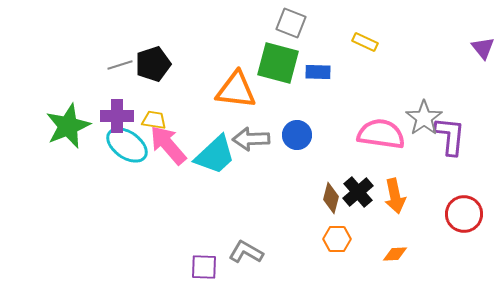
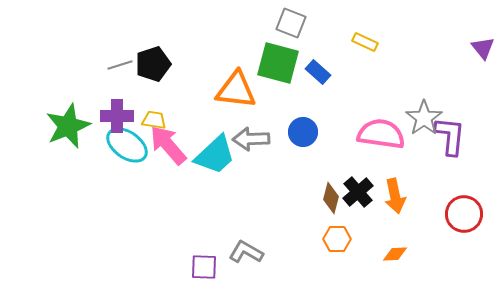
blue rectangle: rotated 40 degrees clockwise
blue circle: moved 6 px right, 3 px up
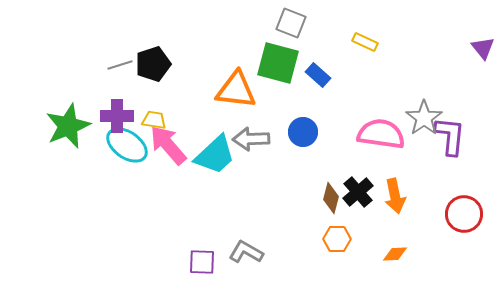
blue rectangle: moved 3 px down
purple square: moved 2 px left, 5 px up
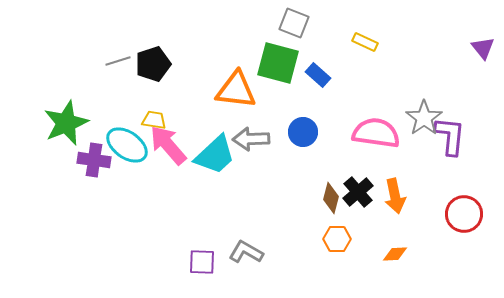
gray square: moved 3 px right
gray line: moved 2 px left, 4 px up
purple cross: moved 23 px left, 44 px down; rotated 8 degrees clockwise
green star: moved 2 px left, 3 px up
pink semicircle: moved 5 px left, 1 px up
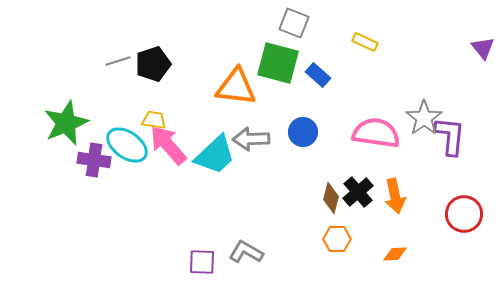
orange triangle: moved 3 px up
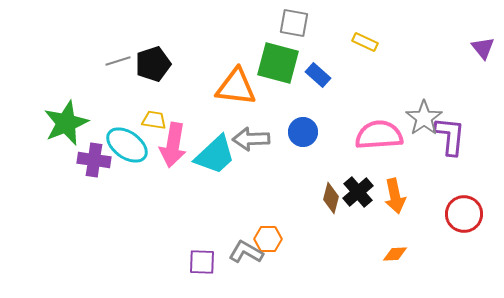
gray square: rotated 12 degrees counterclockwise
pink semicircle: moved 3 px right, 2 px down; rotated 12 degrees counterclockwise
pink arrow: moved 5 px right; rotated 129 degrees counterclockwise
orange hexagon: moved 69 px left
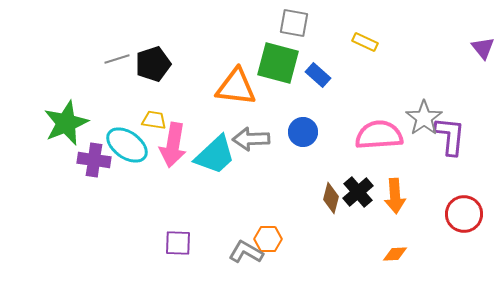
gray line: moved 1 px left, 2 px up
orange arrow: rotated 8 degrees clockwise
purple square: moved 24 px left, 19 px up
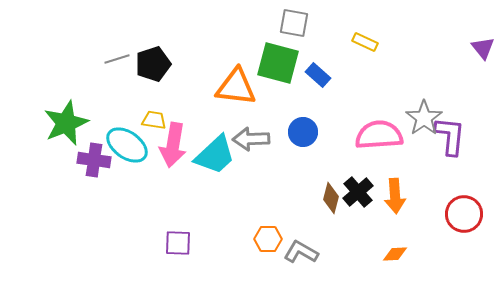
gray L-shape: moved 55 px right
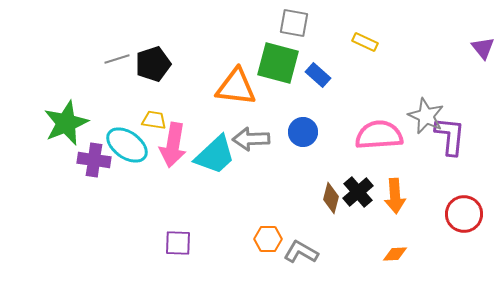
gray star: moved 2 px right, 2 px up; rotated 12 degrees counterclockwise
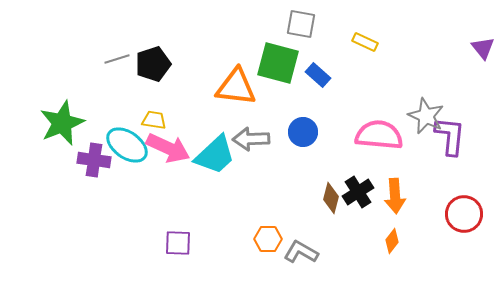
gray square: moved 7 px right, 1 px down
green star: moved 4 px left
pink semicircle: rotated 9 degrees clockwise
pink arrow: moved 5 px left, 3 px down; rotated 75 degrees counterclockwise
black cross: rotated 8 degrees clockwise
orange diamond: moved 3 px left, 13 px up; rotated 50 degrees counterclockwise
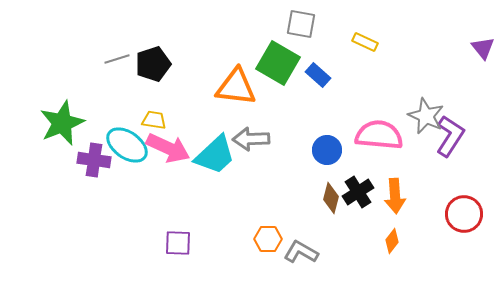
green square: rotated 15 degrees clockwise
blue circle: moved 24 px right, 18 px down
purple L-shape: rotated 27 degrees clockwise
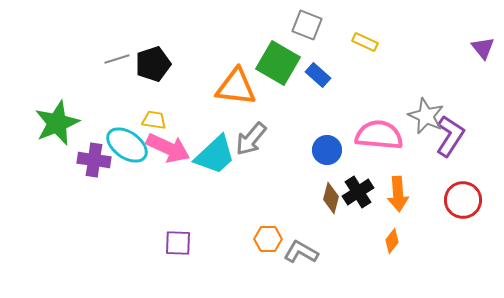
gray square: moved 6 px right, 1 px down; rotated 12 degrees clockwise
green star: moved 5 px left
gray arrow: rotated 48 degrees counterclockwise
orange arrow: moved 3 px right, 2 px up
red circle: moved 1 px left, 14 px up
